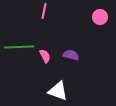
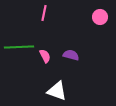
pink line: moved 2 px down
white triangle: moved 1 px left
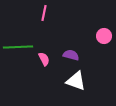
pink circle: moved 4 px right, 19 px down
green line: moved 1 px left
pink semicircle: moved 1 px left, 3 px down
white triangle: moved 19 px right, 10 px up
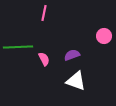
purple semicircle: moved 1 px right; rotated 35 degrees counterclockwise
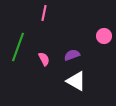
green line: rotated 68 degrees counterclockwise
white triangle: rotated 10 degrees clockwise
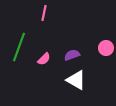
pink circle: moved 2 px right, 12 px down
green line: moved 1 px right
pink semicircle: rotated 72 degrees clockwise
white triangle: moved 1 px up
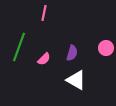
purple semicircle: moved 2 px up; rotated 126 degrees clockwise
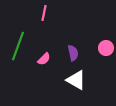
green line: moved 1 px left, 1 px up
purple semicircle: moved 1 px right; rotated 28 degrees counterclockwise
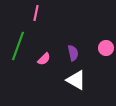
pink line: moved 8 px left
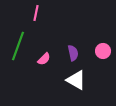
pink circle: moved 3 px left, 3 px down
